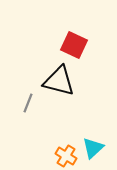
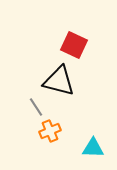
gray line: moved 8 px right, 4 px down; rotated 54 degrees counterclockwise
cyan triangle: rotated 45 degrees clockwise
orange cross: moved 16 px left, 25 px up; rotated 35 degrees clockwise
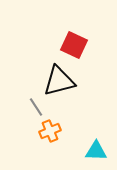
black triangle: rotated 28 degrees counterclockwise
cyan triangle: moved 3 px right, 3 px down
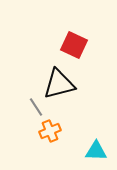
black triangle: moved 3 px down
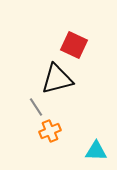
black triangle: moved 2 px left, 5 px up
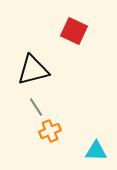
red square: moved 14 px up
black triangle: moved 24 px left, 9 px up
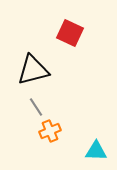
red square: moved 4 px left, 2 px down
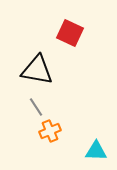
black triangle: moved 4 px right; rotated 24 degrees clockwise
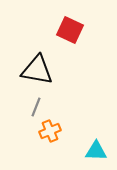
red square: moved 3 px up
gray line: rotated 54 degrees clockwise
